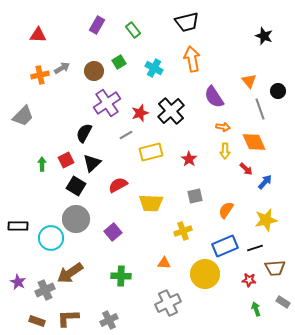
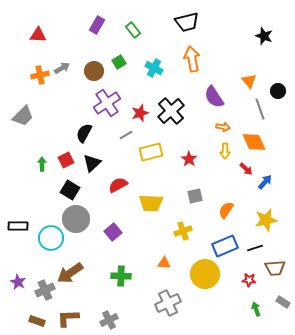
black square at (76, 186): moved 6 px left, 4 px down
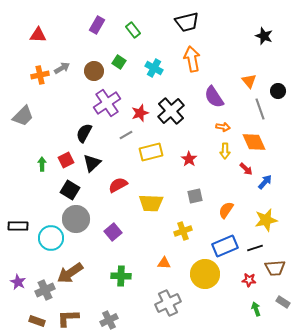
green square at (119, 62): rotated 24 degrees counterclockwise
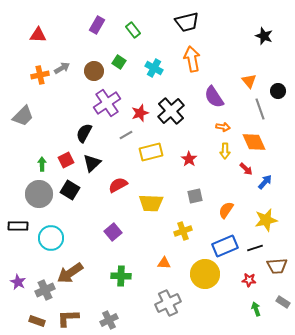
gray circle at (76, 219): moved 37 px left, 25 px up
brown trapezoid at (275, 268): moved 2 px right, 2 px up
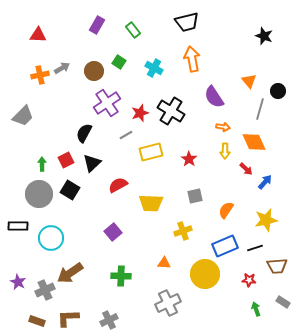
gray line at (260, 109): rotated 35 degrees clockwise
black cross at (171, 111): rotated 16 degrees counterclockwise
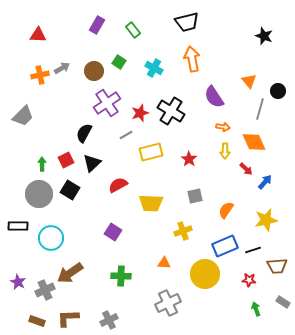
purple square at (113, 232): rotated 18 degrees counterclockwise
black line at (255, 248): moved 2 px left, 2 px down
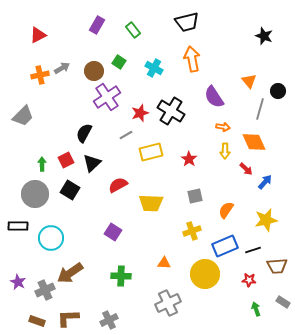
red triangle at (38, 35): rotated 30 degrees counterclockwise
purple cross at (107, 103): moved 6 px up
gray circle at (39, 194): moved 4 px left
yellow cross at (183, 231): moved 9 px right
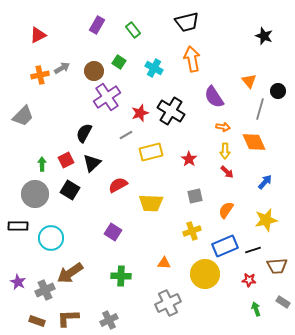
red arrow at (246, 169): moved 19 px left, 3 px down
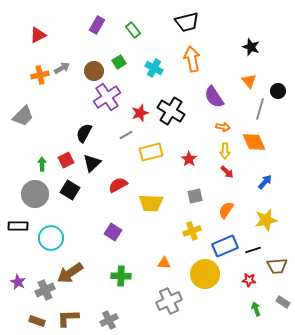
black star at (264, 36): moved 13 px left, 11 px down
green square at (119, 62): rotated 24 degrees clockwise
gray cross at (168, 303): moved 1 px right, 2 px up
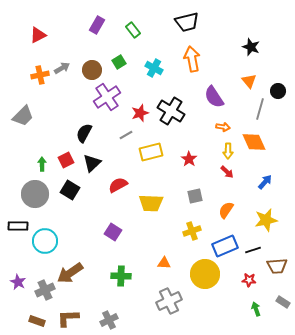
brown circle at (94, 71): moved 2 px left, 1 px up
yellow arrow at (225, 151): moved 3 px right
cyan circle at (51, 238): moved 6 px left, 3 px down
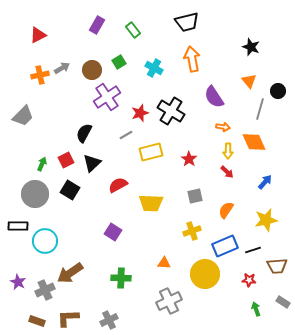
green arrow at (42, 164): rotated 24 degrees clockwise
green cross at (121, 276): moved 2 px down
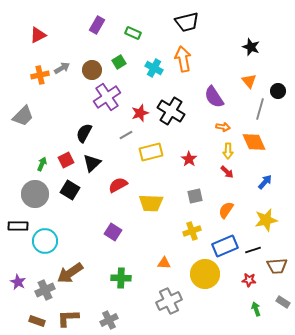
green rectangle at (133, 30): moved 3 px down; rotated 28 degrees counterclockwise
orange arrow at (192, 59): moved 9 px left
